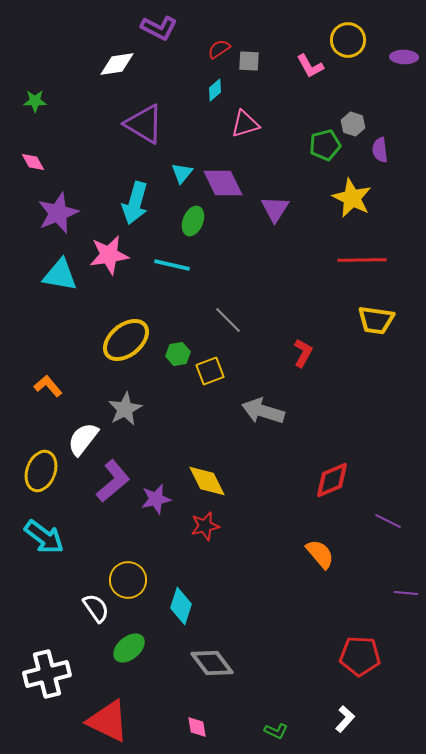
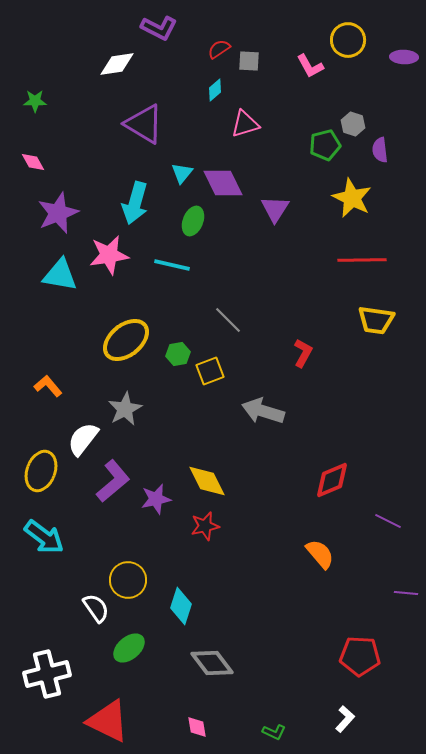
green L-shape at (276, 731): moved 2 px left, 1 px down
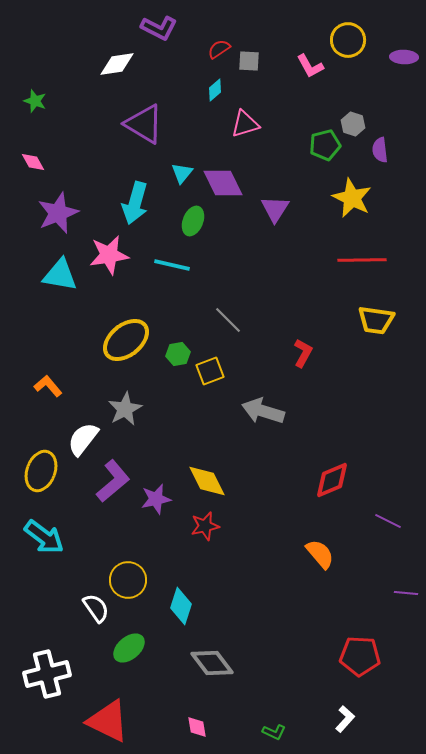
green star at (35, 101): rotated 20 degrees clockwise
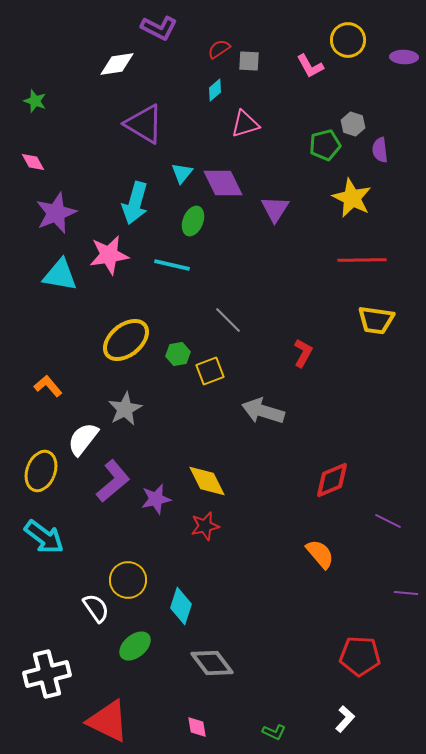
purple star at (58, 213): moved 2 px left
green ellipse at (129, 648): moved 6 px right, 2 px up
